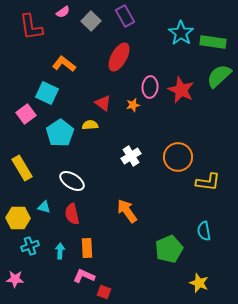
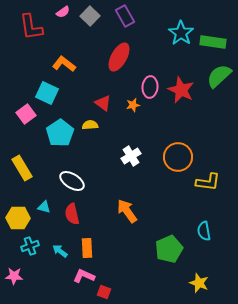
gray square: moved 1 px left, 5 px up
cyan arrow: rotated 56 degrees counterclockwise
pink star: moved 1 px left, 3 px up
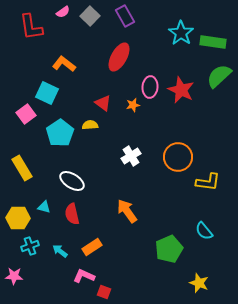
cyan semicircle: rotated 30 degrees counterclockwise
orange rectangle: moved 5 px right, 1 px up; rotated 60 degrees clockwise
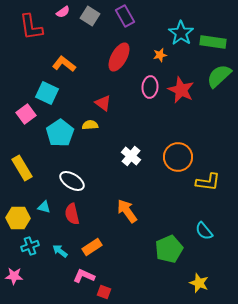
gray square: rotated 12 degrees counterclockwise
orange star: moved 27 px right, 50 px up
white cross: rotated 18 degrees counterclockwise
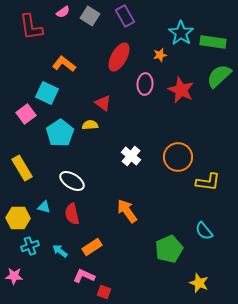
pink ellipse: moved 5 px left, 3 px up
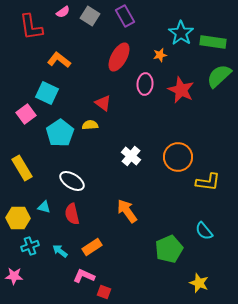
orange L-shape: moved 5 px left, 4 px up
